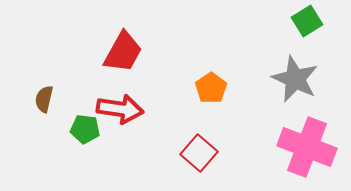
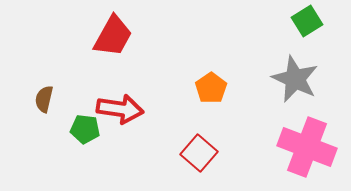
red trapezoid: moved 10 px left, 16 px up
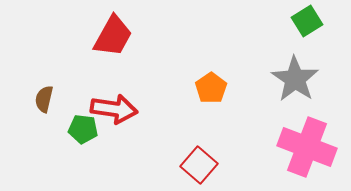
gray star: rotated 9 degrees clockwise
red arrow: moved 6 px left
green pentagon: moved 2 px left
red square: moved 12 px down
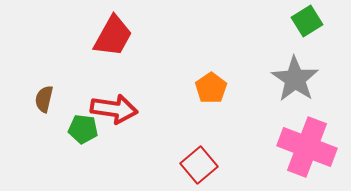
red square: rotated 9 degrees clockwise
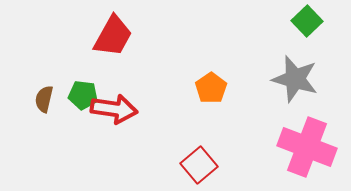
green square: rotated 12 degrees counterclockwise
gray star: rotated 18 degrees counterclockwise
green pentagon: moved 34 px up
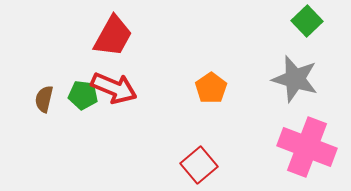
red arrow: moved 21 px up; rotated 15 degrees clockwise
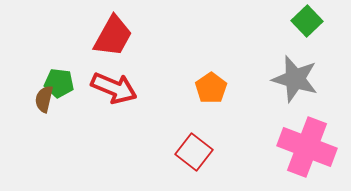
green pentagon: moved 24 px left, 12 px up
red square: moved 5 px left, 13 px up; rotated 12 degrees counterclockwise
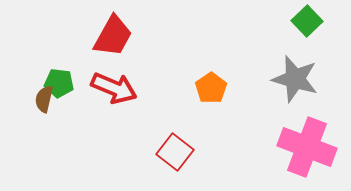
red square: moved 19 px left
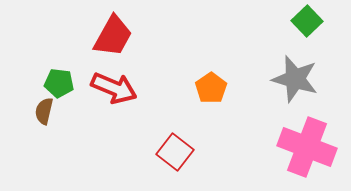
brown semicircle: moved 12 px down
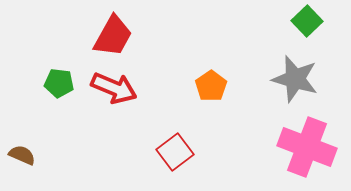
orange pentagon: moved 2 px up
brown semicircle: moved 22 px left, 44 px down; rotated 100 degrees clockwise
red square: rotated 15 degrees clockwise
